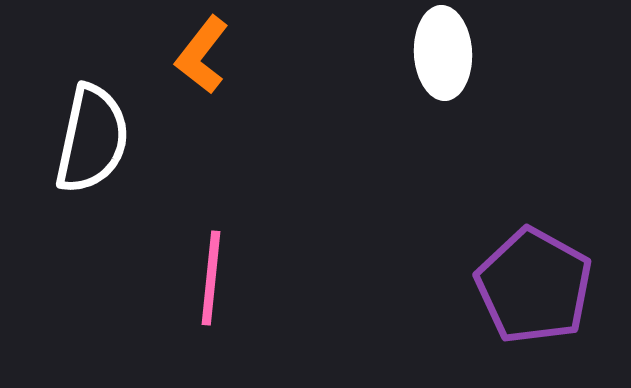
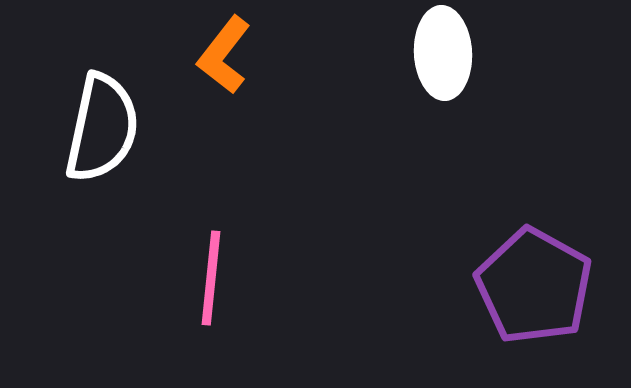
orange L-shape: moved 22 px right
white semicircle: moved 10 px right, 11 px up
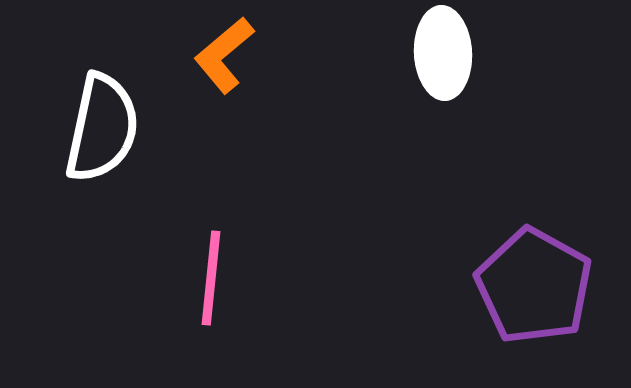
orange L-shape: rotated 12 degrees clockwise
